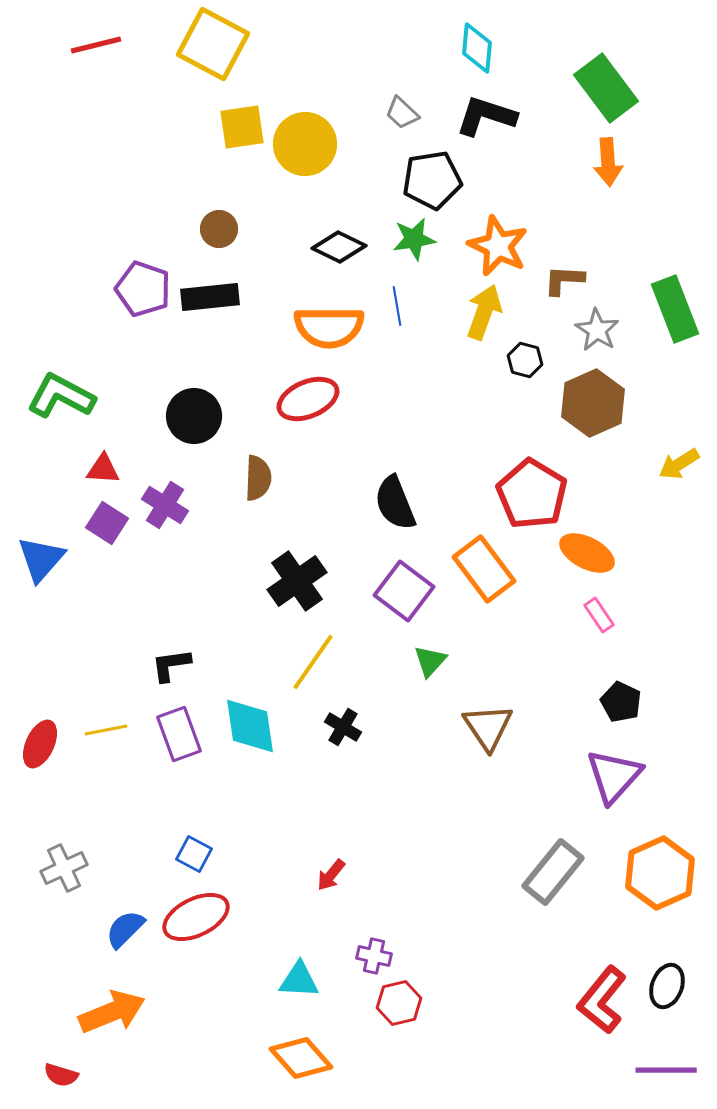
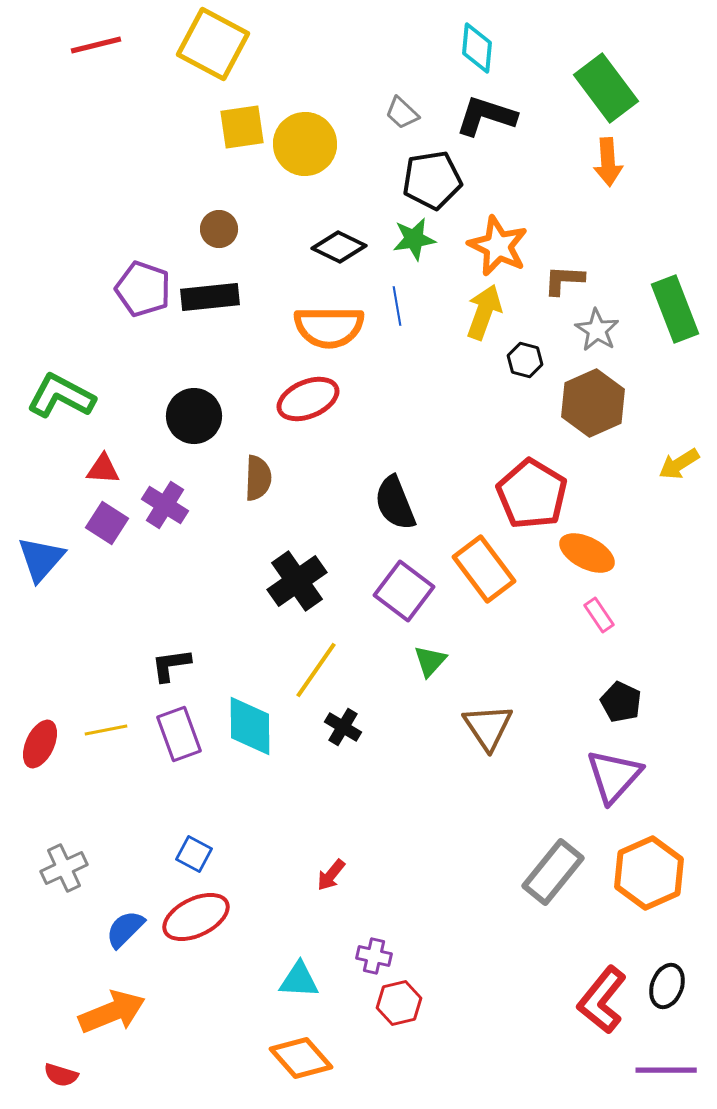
yellow line at (313, 662): moved 3 px right, 8 px down
cyan diamond at (250, 726): rotated 8 degrees clockwise
orange hexagon at (660, 873): moved 11 px left
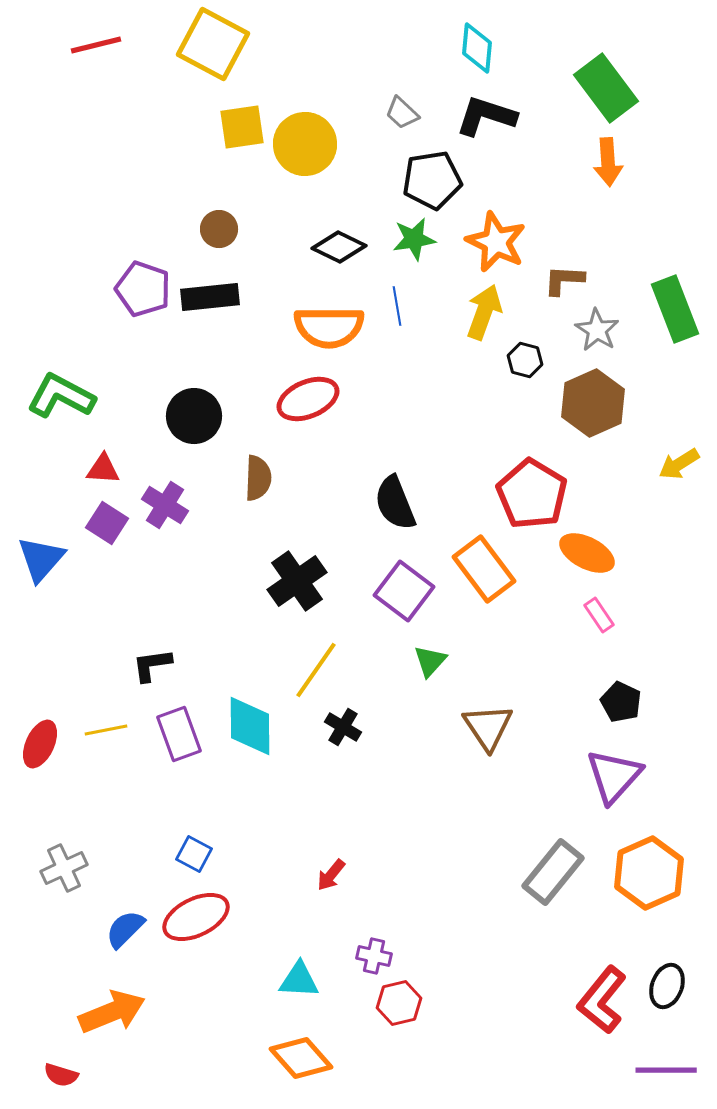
orange star at (498, 246): moved 2 px left, 4 px up
black L-shape at (171, 665): moved 19 px left
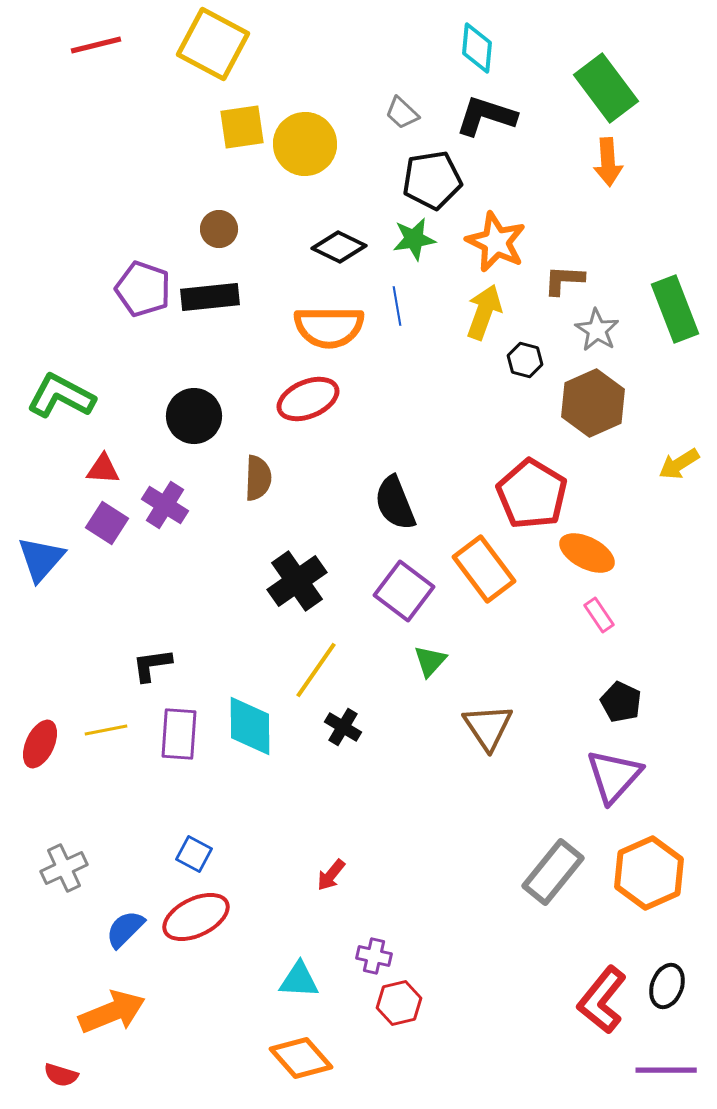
purple rectangle at (179, 734): rotated 24 degrees clockwise
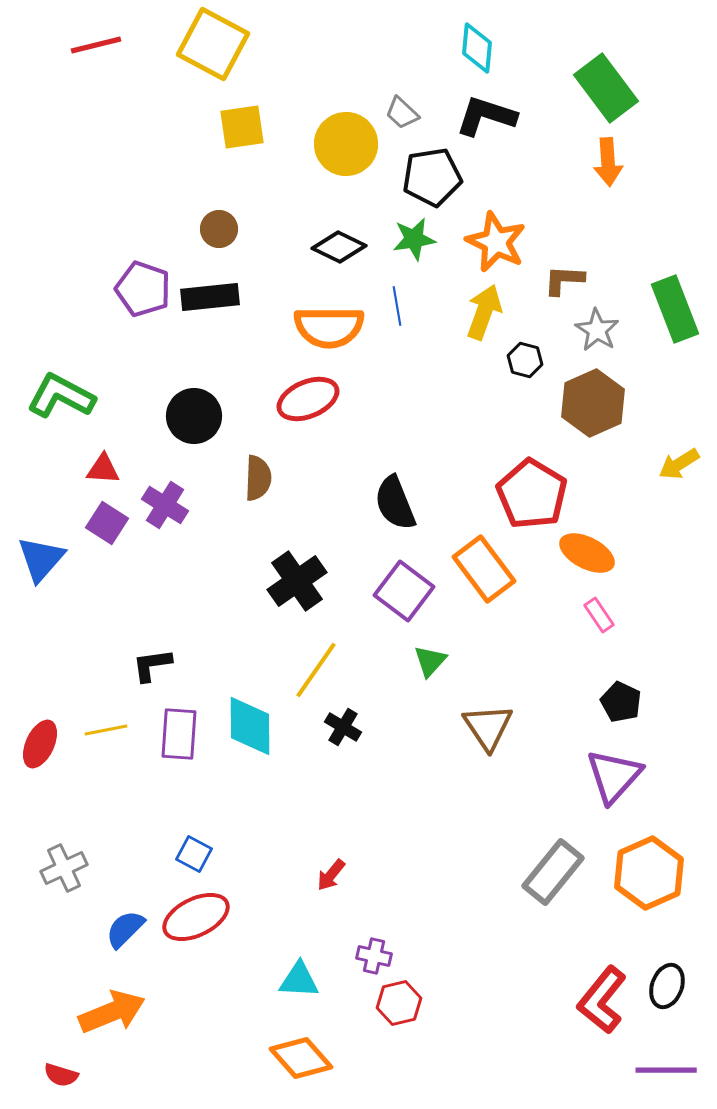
yellow circle at (305, 144): moved 41 px right
black pentagon at (432, 180): moved 3 px up
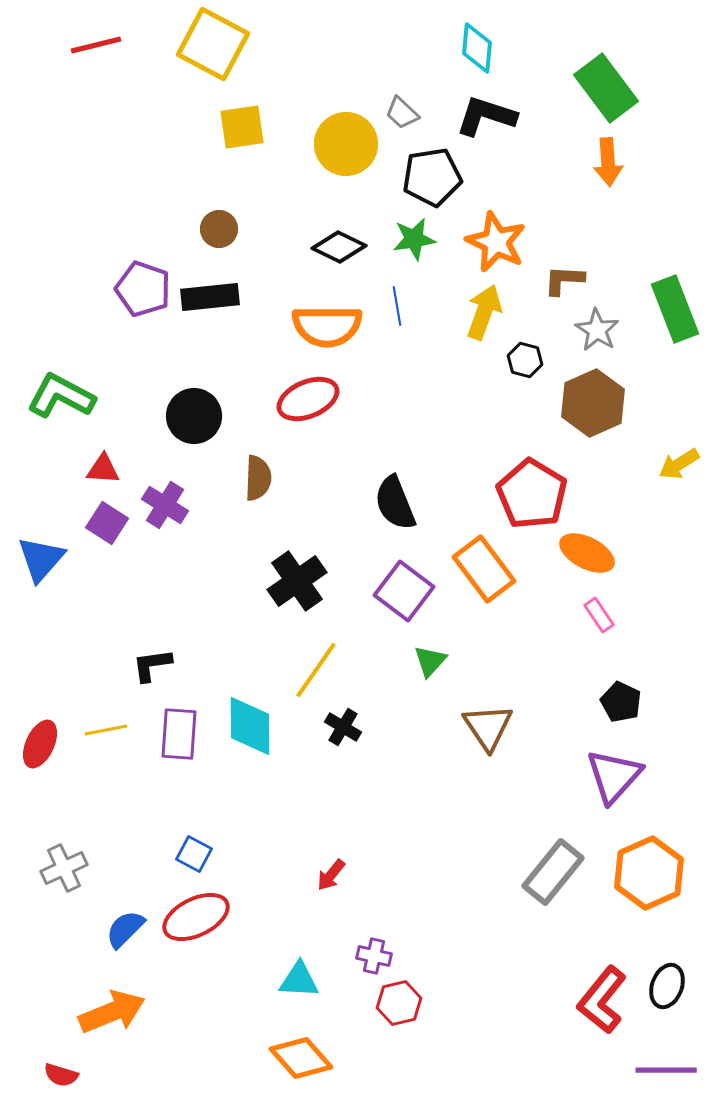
orange semicircle at (329, 327): moved 2 px left, 1 px up
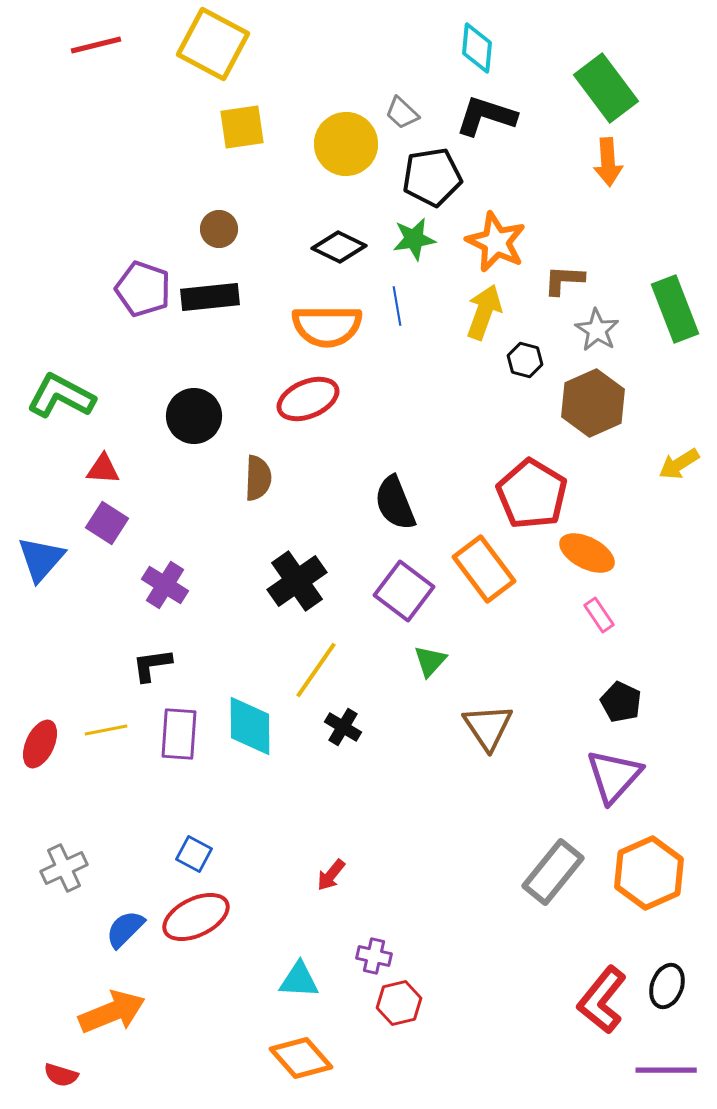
purple cross at (165, 505): moved 80 px down
